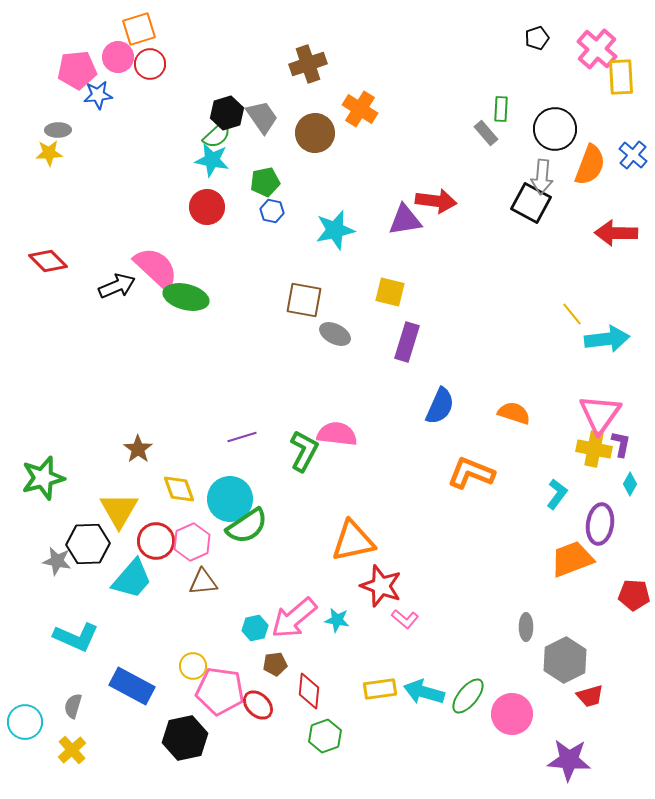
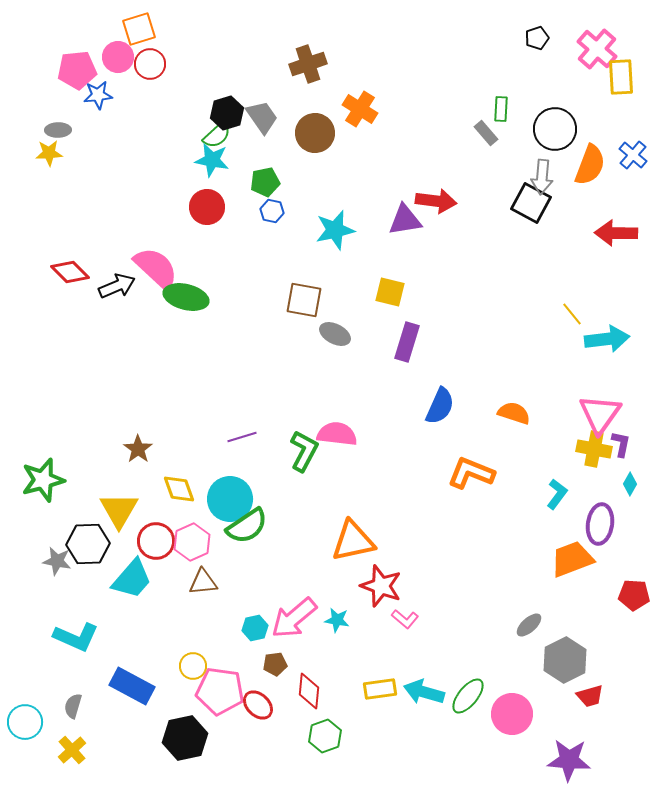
red diamond at (48, 261): moved 22 px right, 11 px down
green star at (43, 478): moved 2 px down
gray ellipse at (526, 627): moved 3 px right, 2 px up; rotated 48 degrees clockwise
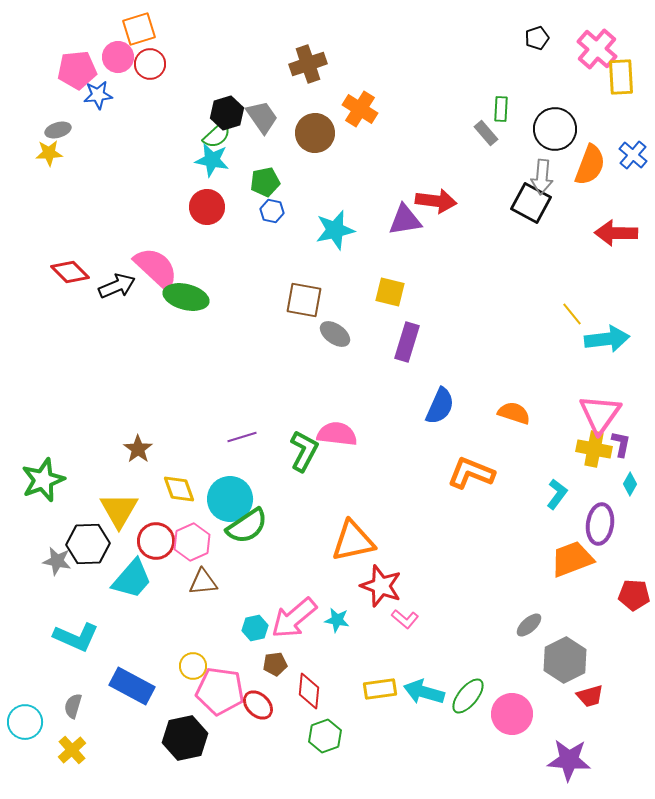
gray ellipse at (58, 130): rotated 15 degrees counterclockwise
gray ellipse at (335, 334): rotated 8 degrees clockwise
green star at (43, 480): rotated 6 degrees counterclockwise
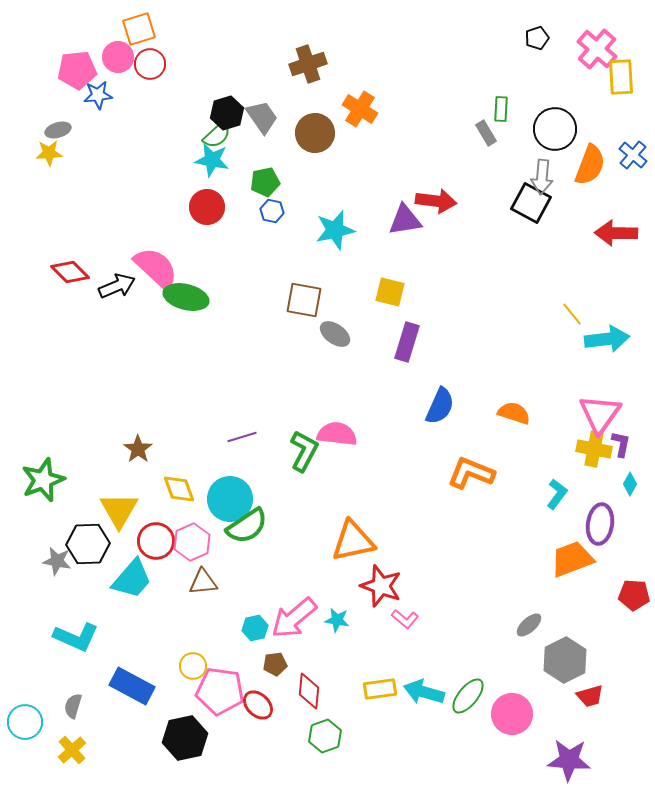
gray rectangle at (486, 133): rotated 10 degrees clockwise
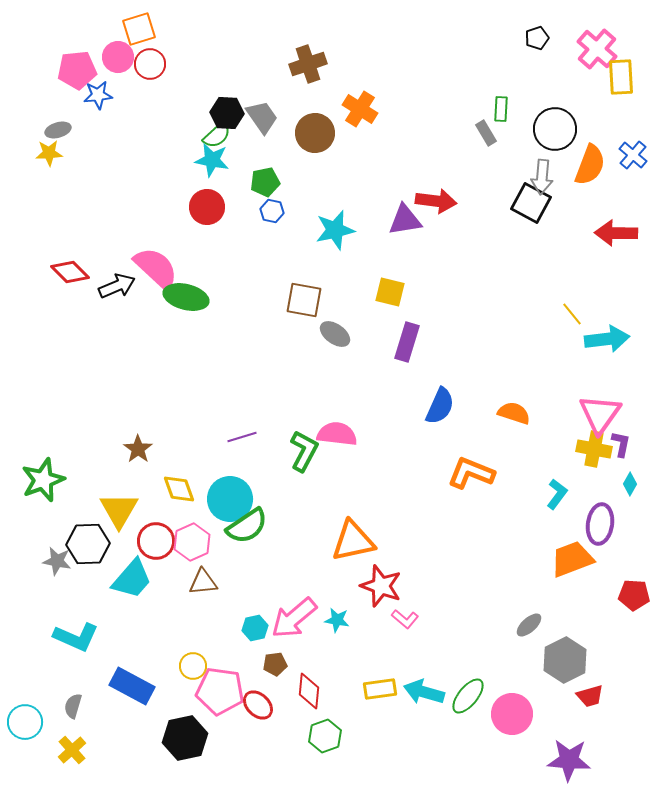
black hexagon at (227, 113): rotated 20 degrees clockwise
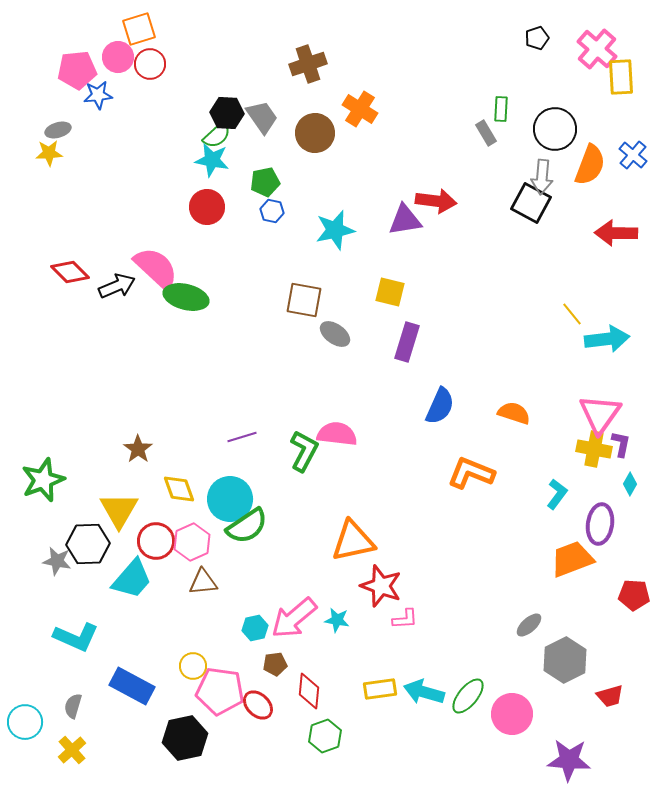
pink L-shape at (405, 619): rotated 44 degrees counterclockwise
red trapezoid at (590, 696): moved 20 px right
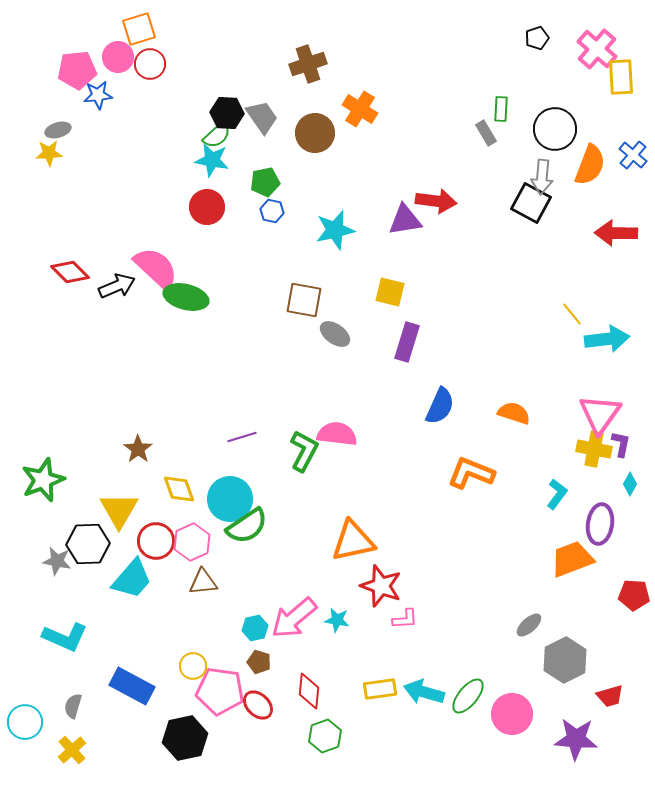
cyan L-shape at (76, 637): moved 11 px left
brown pentagon at (275, 664): moved 16 px left, 2 px up; rotated 25 degrees clockwise
purple star at (569, 760): moved 7 px right, 21 px up
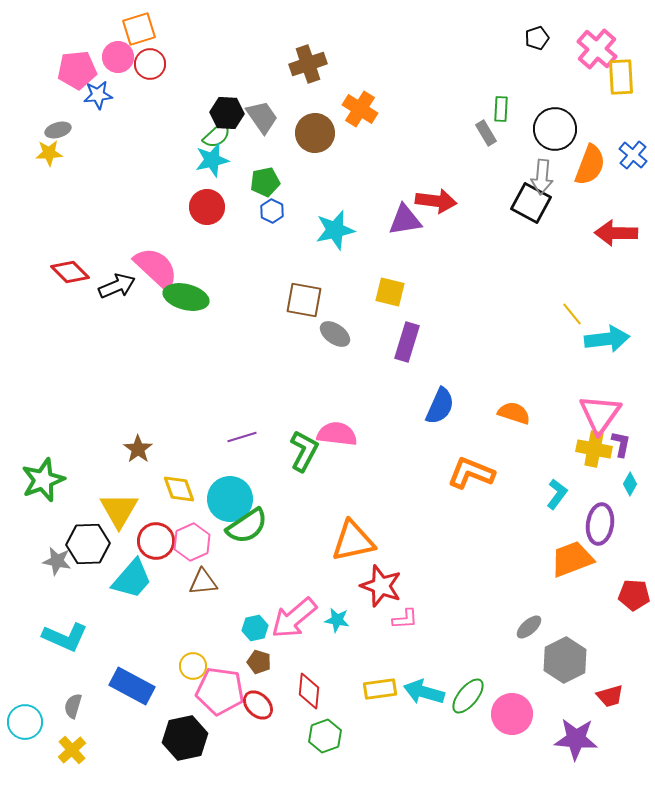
cyan star at (212, 160): rotated 24 degrees counterclockwise
blue hexagon at (272, 211): rotated 15 degrees clockwise
gray ellipse at (529, 625): moved 2 px down
